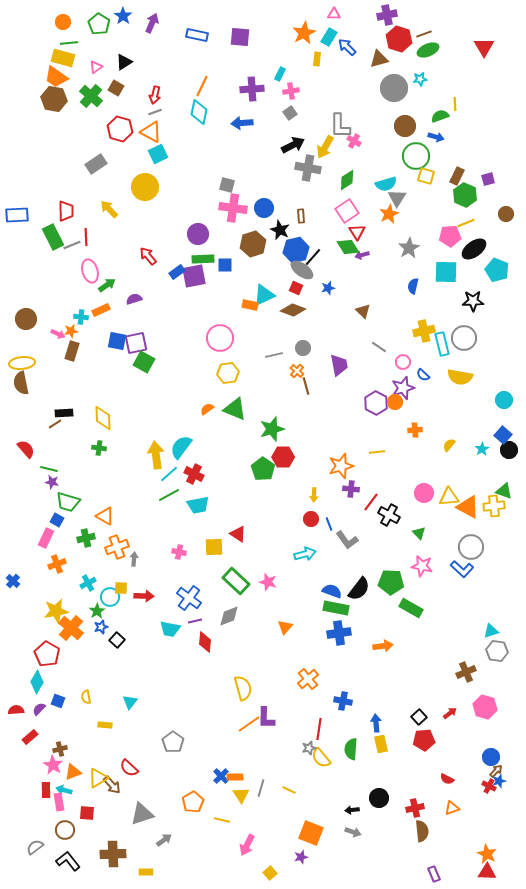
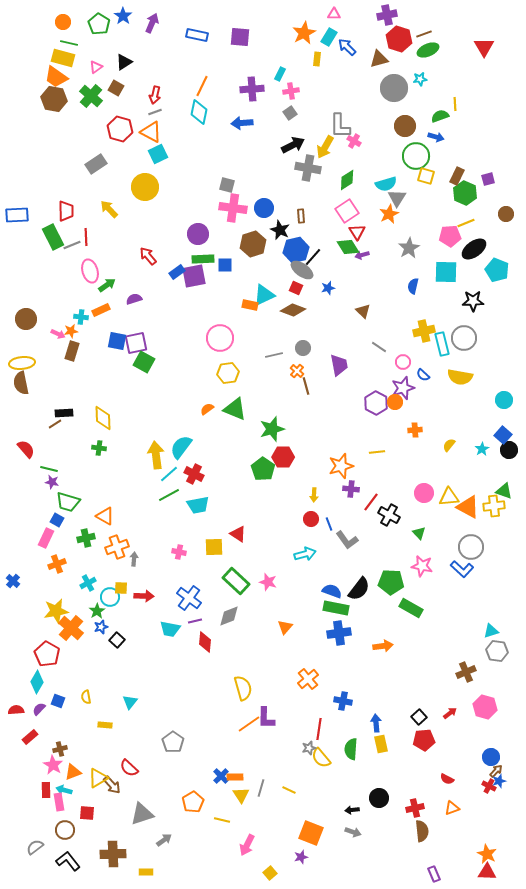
green line at (69, 43): rotated 18 degrees clockwise
green hexagon at (465, 195): moved 2 px up
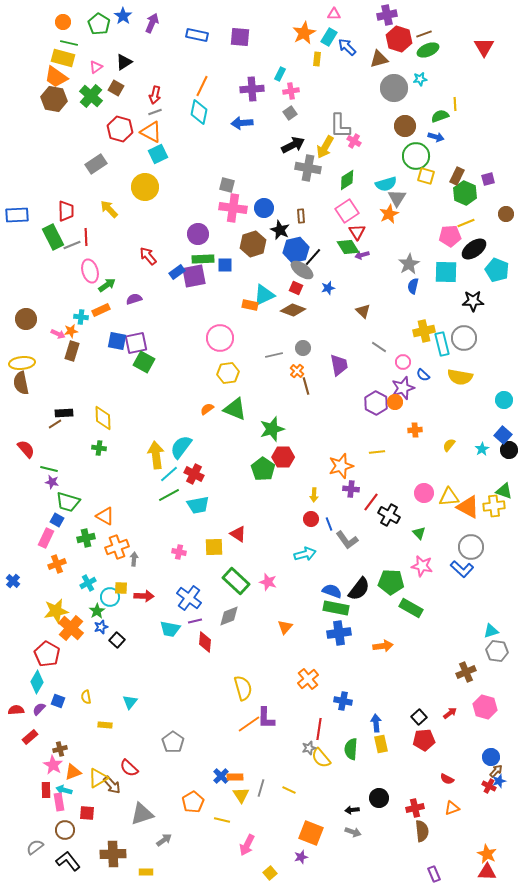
gray star at (409, 248): moved 16 px down
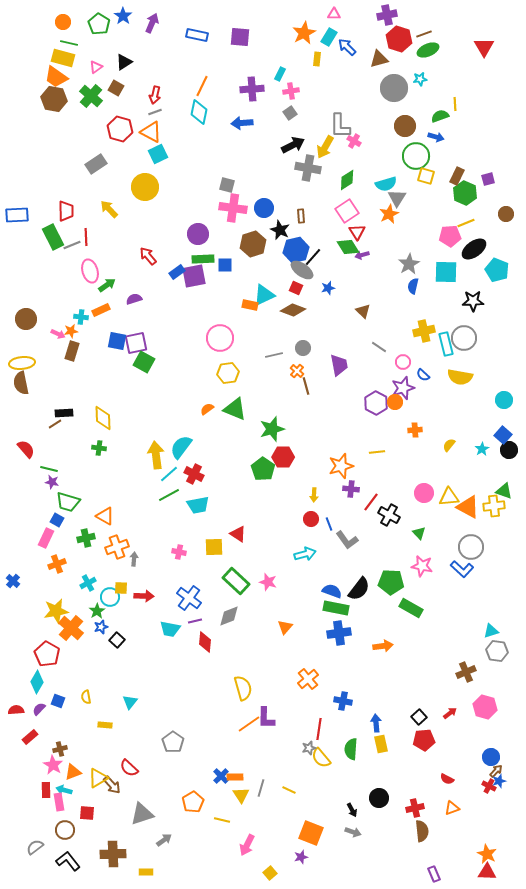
cyan rectangle at (442, 344): moved 4 px right
black arrow at (352, 810): rotated 112 degrees counterclockwise
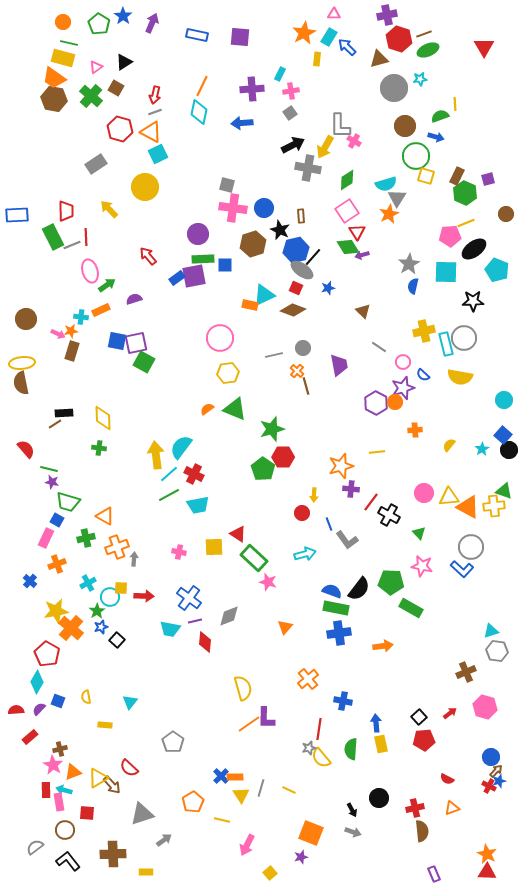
orange trapezoid at (56, 77): moved 2 px left, 1 px down
blue rectangle at (177, 272): moved 6 px down
red circle at (311, 519): moved 9 px left, 6 px up
blue cross at (13, 581): moved 17 px right
green rectangle at (236, 581): moved 18 px right, 23 px up
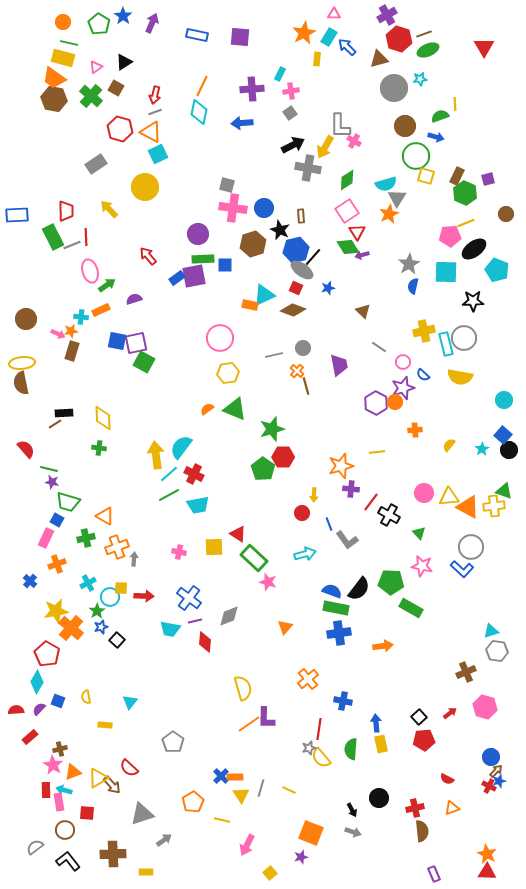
purple cross at (387, 15): rotated 18 degrees counterclockwise
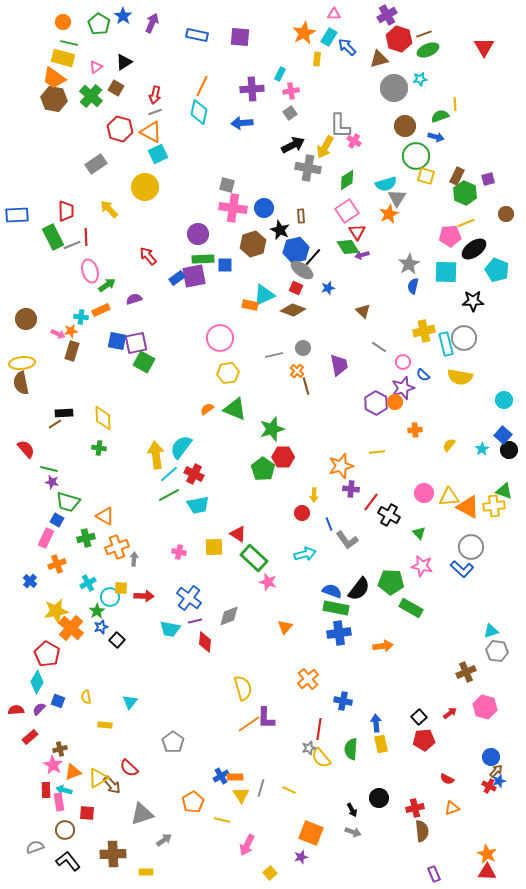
blue cross at (221, 776): rotated 14 degrees clockwise
gray semicircle at (35, 847): rotated 18 degrees clockwise
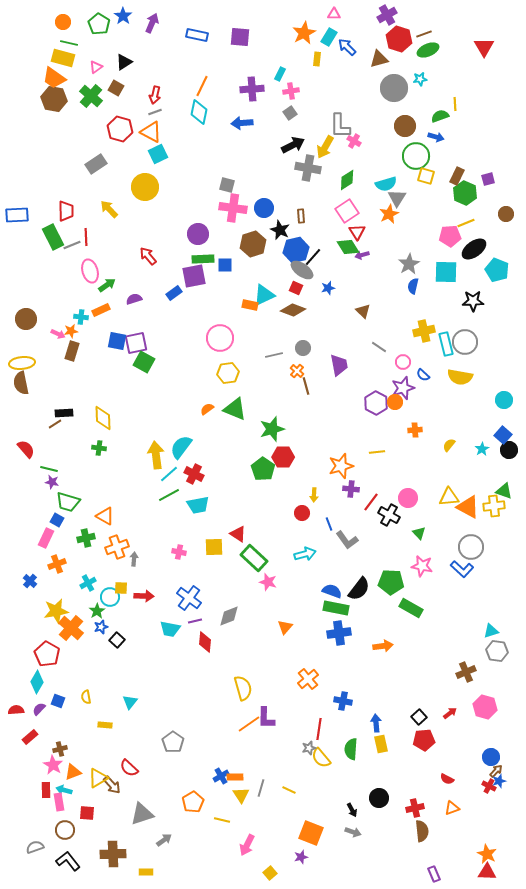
blue rectangle at (177, 278): moved 3 px left, 15 px down
gray circle at (464, 338): moved 1 px right, 4 px down
pink circle at (424, 493): moved 16 px left, 5 px down
